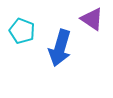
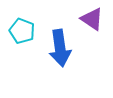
blue arrow: rotated 24 degrees counterclockwise
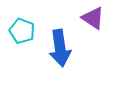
purple triangle: moved 1 px right, 1 px up
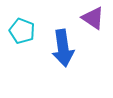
blue arrow: moved 3 px right
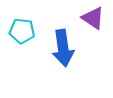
cyan pentagon: rotated 15 degrees counterclockwise
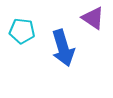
blue arrow: rotated 9 degrees counterclockwise
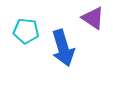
cyan pentagon: moved 4 px right
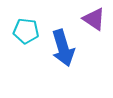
purple triangle: moved 1 px right, 1 px down
